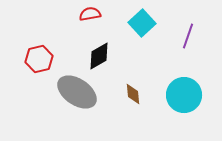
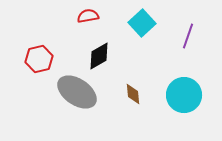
red semicircle: moved 2 px left, 2 px down
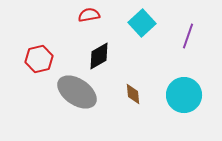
red semicircle: moved 1 px right, 1 px up
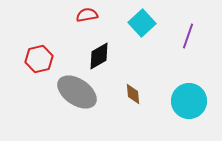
red semicircle: moved 2 px left
cyan circle: moved 5 px right, 6 px down
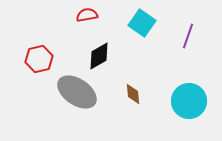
cyan square: rotated 12 degrees counterclockwise
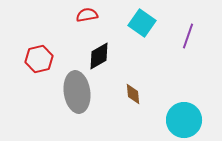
gray ellipse: rotated 48 degrees clockwise
cyan circle: moved 5 px left, 19 px down
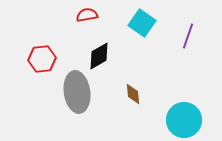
red hexagon: moved 3 px right; rotated 8 degrees clockwise
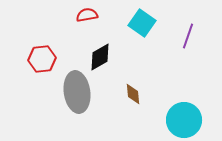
black diamond: moved 1 px right, 1 px down
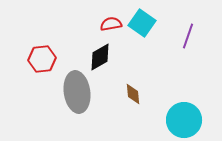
red semicircle: moved 24 px right, 9 px down
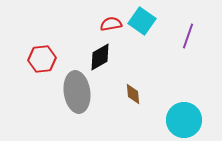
cyan square: moved 2 px up
